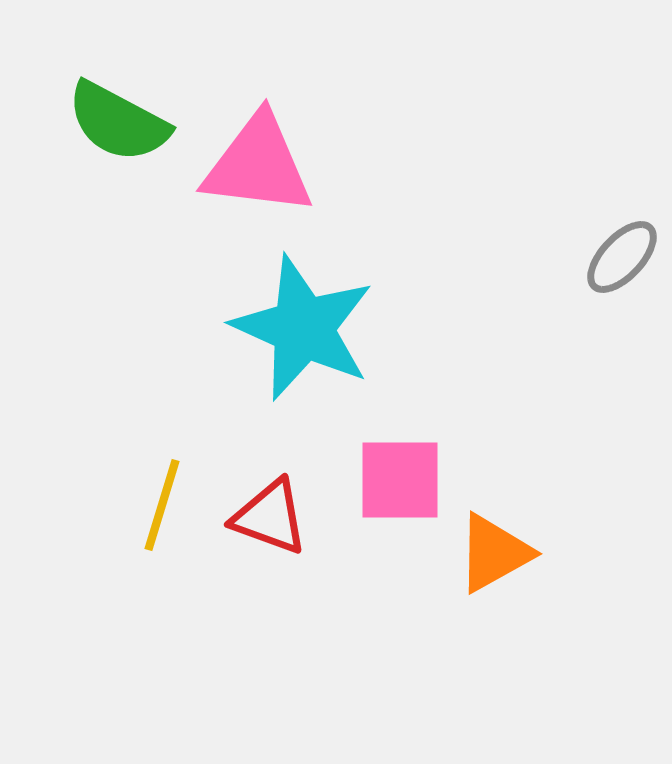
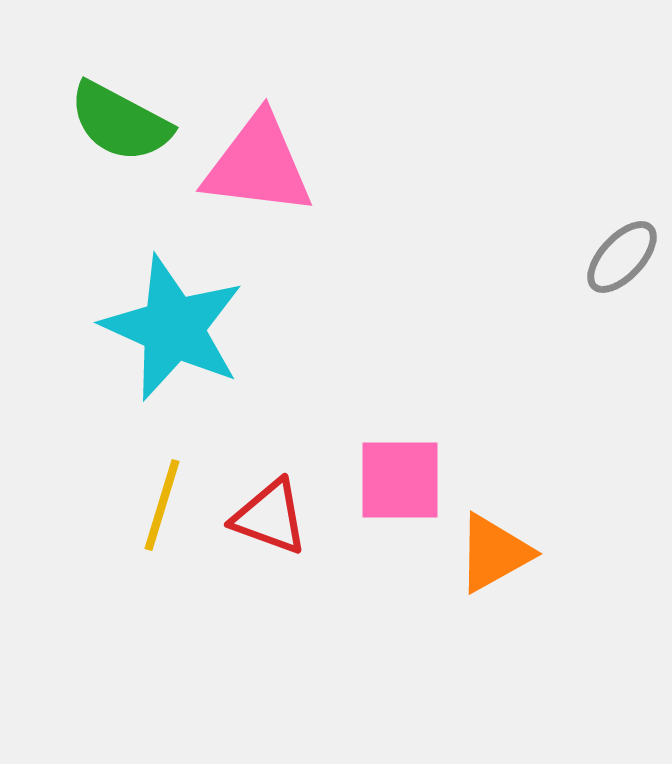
green semicircle: moved 2 px right
cyan star: moved 130 px left
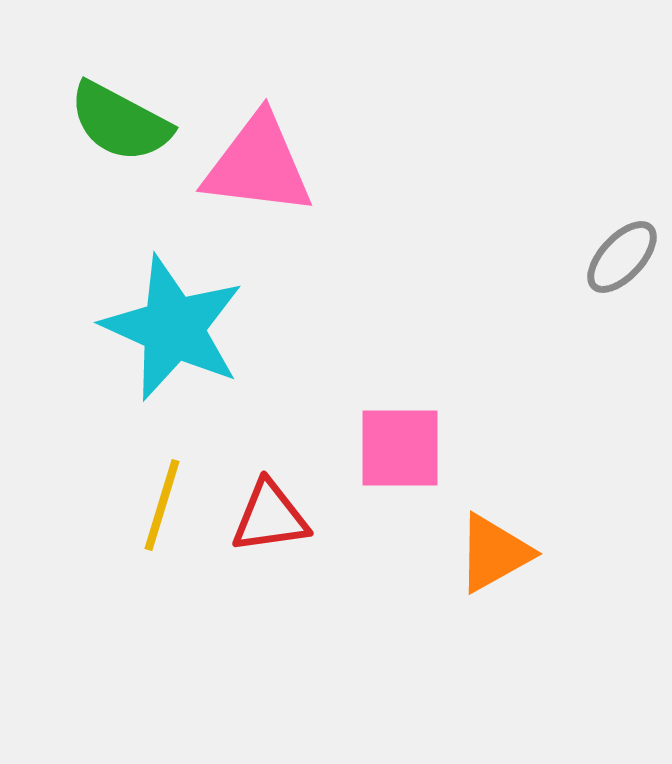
pink square: moved 32 px up
red triangle: rotated 28 degrees counterclockwise
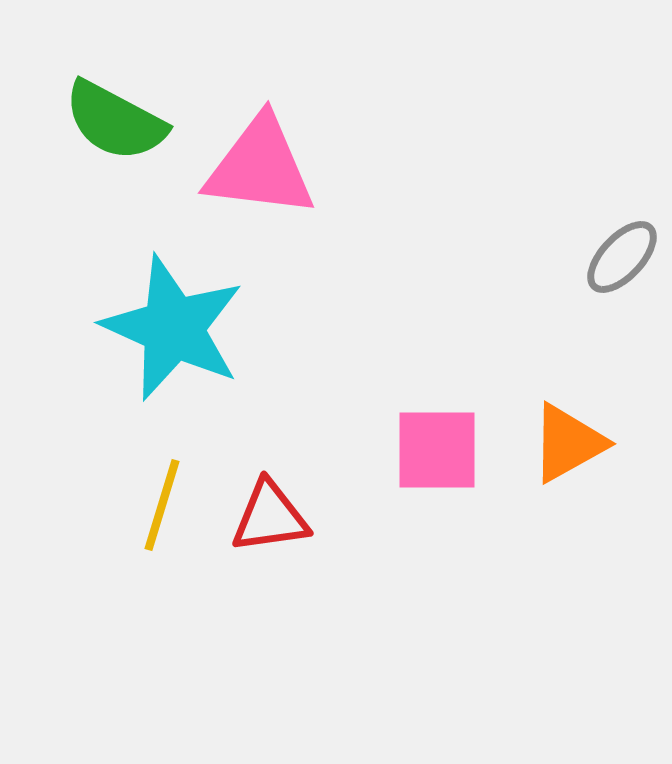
green semicircle: moved 5 px left, 1 px up
pink triangle: moved 2 px right, 2 px down
pink square: moved 37 px right, 2 px down
orange triangle: moved 74 px right, 110 px up
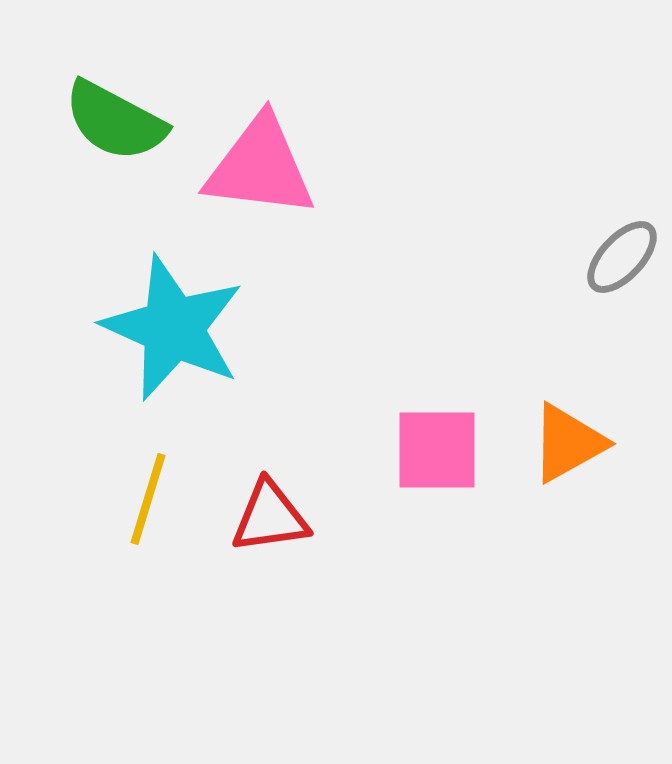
yellow line: moved 14 px left, 6 px up
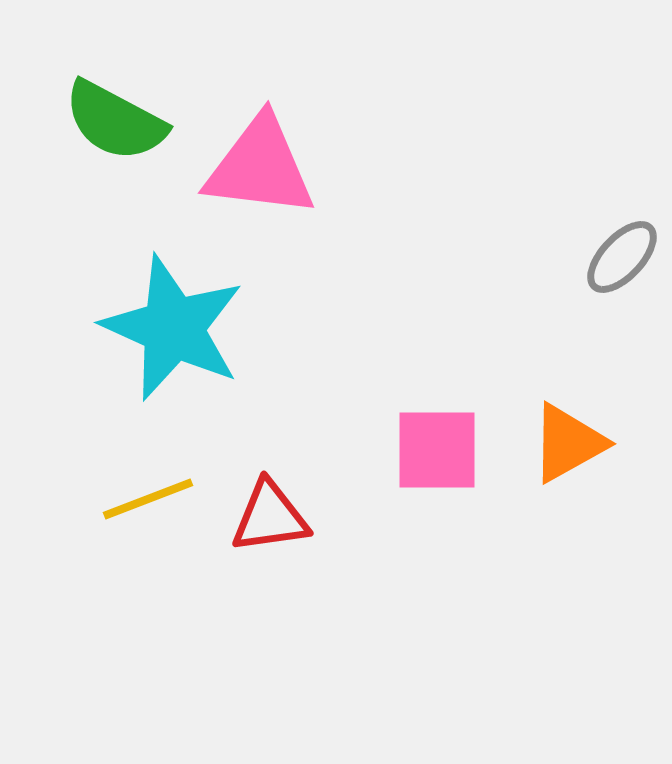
yellow line: rotated 52 degrees clockwise
